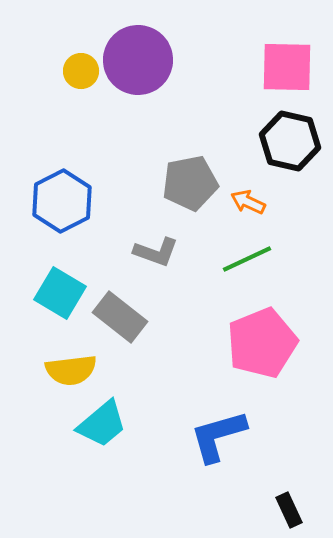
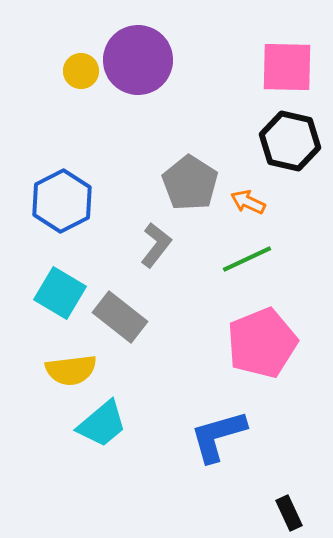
gray pentagon: rotated 28 degrees counterclockwise
gray L-shape: moved 7 px up; rotated 72 degrees counterclockwise
black rectangle: moved 3 px down
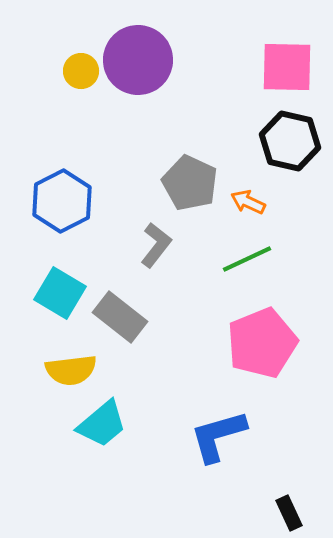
gray pentagon: rotated 8 degrees counterclockwise
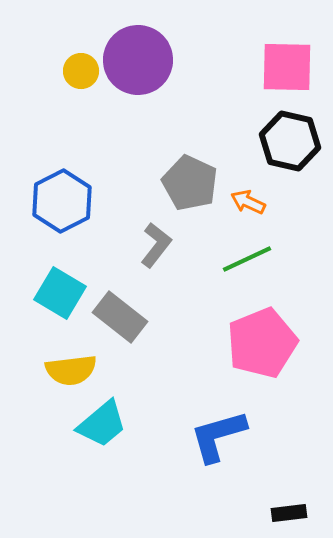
black rectangle: rotated 72 degrees counterclockwise
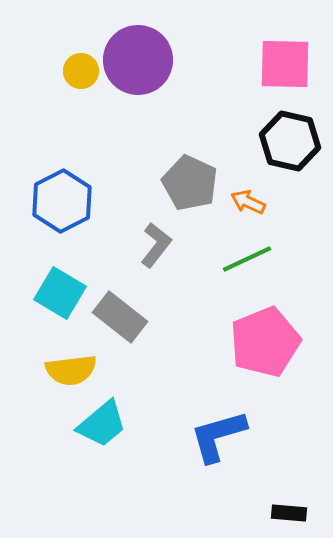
pink square: moved 2 px left, 3 px up
pink pentagon: moved 3 px right, 1 px up
black rectangle: rotated 12 degrees clockwise
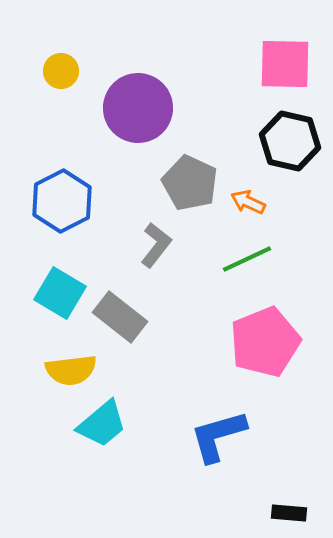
purple circle: moved 48 px down
yellow circle: moved 20 px left
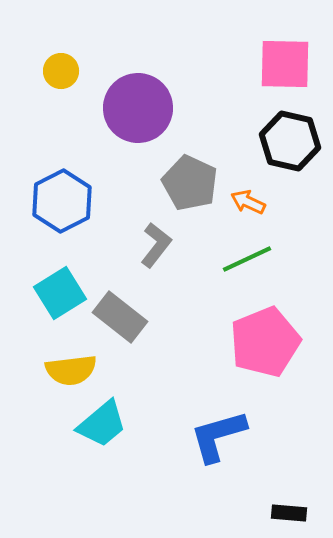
cyan square: rotated 27 degrees clockwise
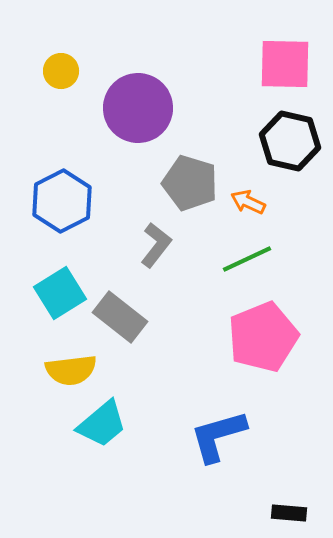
gray pentagon: rotated 8 degrees counterclockwise
pink pentagon: moved 2 px left, 5 px up
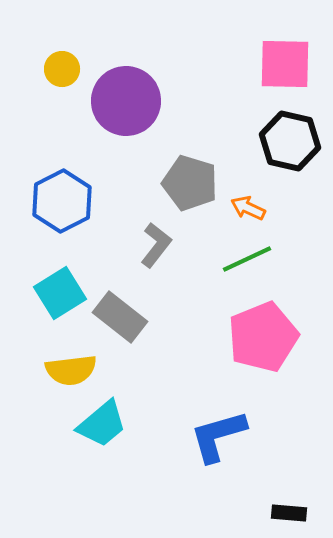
yellow circle: moved 1 px right, 2 px up
purple circle: moved 12 px left, 7 px up
orange arrow: moved 6 px down
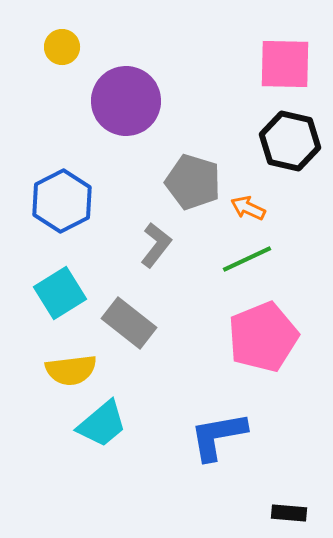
yellow circle: moved 22 px up
gray pentagon: moved 3 px right, 1 px up
gray rectangle: moved 9 px right, 6 px down
blue L-shape: rotated 6 degrees clockwise
